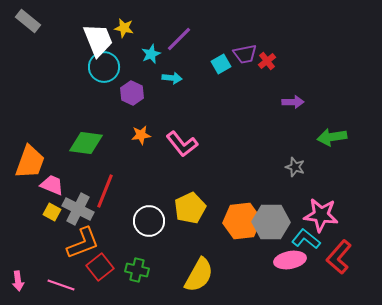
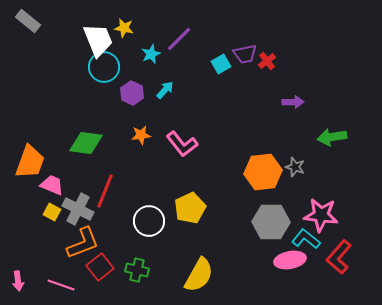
cyan arrow: moved 7 px left, 12 px down; rotated 54 degrees counterclockwise
orange hexagon: moved 21 px right, 49 px up
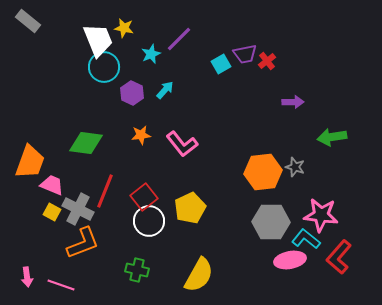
red square: moved 44 px right, 70 px up
pink arrow: moved 9 px right, 4 px up
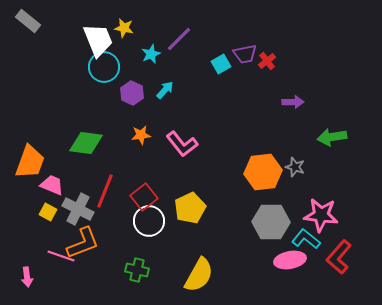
yellow square: moved 4 px left
pink line: moved 29 px up
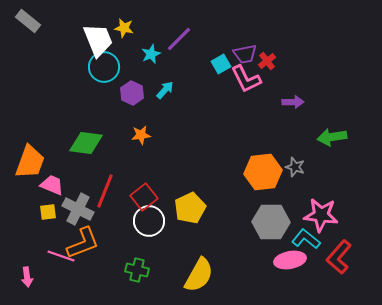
pink L-shape: moved 64 px right, 65 px up; rotated 12 degrees clockwise
yellow square: rotated 36 degrees counterclockwise
